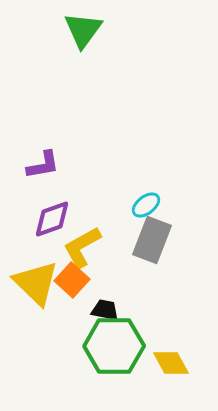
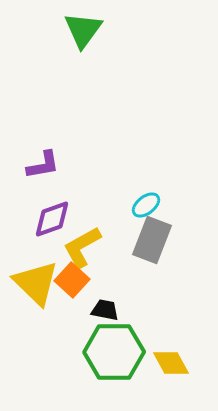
green hexagon: moved 6 px down
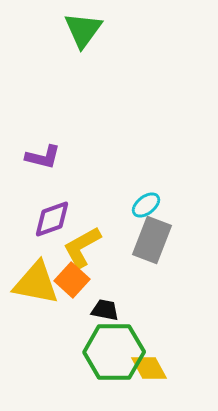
purple L-shape: moved 8 px up; rotated 24 degrees clockwise
yellow triangle: rotated 33 degrees counterclockwise
yellow diamond: moved 22 px left, 5 px down
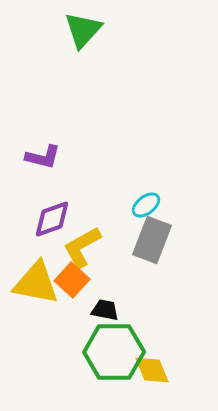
green triangle: rotated 6 degrees clockwise
yellow diamond: moved 3 px right, 2 px down; rotated 6 degrees clockwise
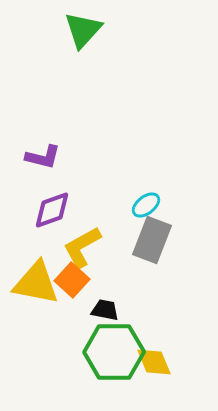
purple diamond: moved 9 px up
yellow diamond: moved 2 px right, 8 px up
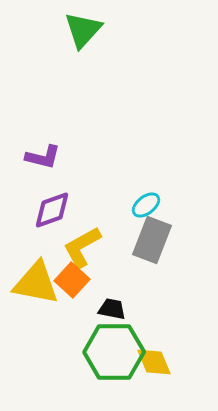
black trapezoid: moved 7 px right, 1 px up
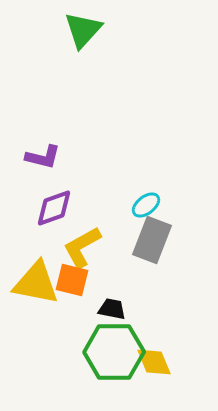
purple diamond: moved 2 px right, 2 px up
orange square: rotated 28 degrees counterclockwise
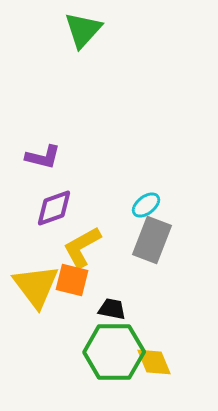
yellow triangle: moved 3 px down; rotated 42 degrees clockwise
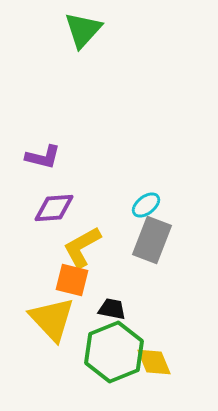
purple diamond: rotated 15 degrees clockwise
yellow triangle: moved 16 px right, 33 px down; rotated 6 degrees counterclockwise
green hexagon: rotated 22 degrees counterclockwise
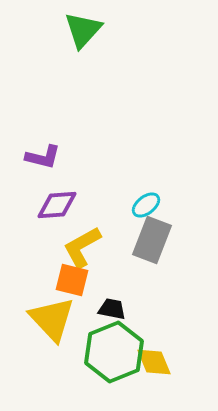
purple diamond: moved 3 px right, 3 px up
